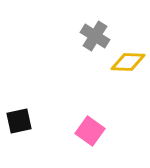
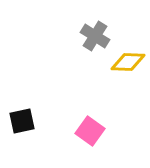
black square: moved 3 px right
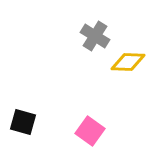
black square: moved 1 px right, 1 px down; rotated 28 degrees clockwise
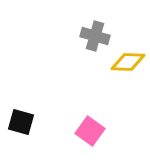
gray cross: rotated 16 degrees counterclockwise
black square: moved 2 px left
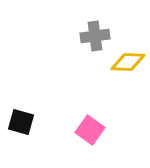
gray cross: rotated 24 degrees counterclockwise
pink square: moved 1 px up
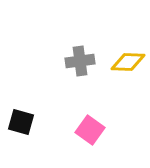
gray cross: moved 15 px left, 25 px down
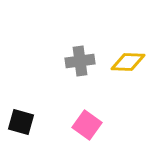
pink square: moved 3 px left, 5 px up
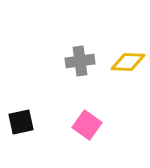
black square: rotated 28 degrees counterclockwise
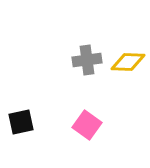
gray cross: moved 7 px right, 1 px up
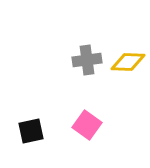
black square: moved 10 px right, 9 px down
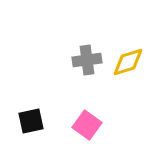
yellow diamond: rotated 20 degrees counterclockwise
black square: moved 10 px up
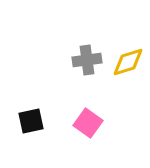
pink square: moved 1 px right, 2 px up
